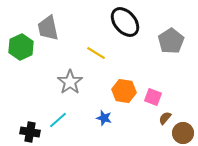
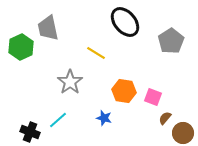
black cross: rotated 12 degrees clockwise
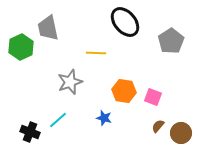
yellow line: rotated 30 degrees counterclockwise
gray star: rotated 15 degrees clockwise
brown semicircle: moved 7 px left, 8 px down
brown circle: moved 2 px left
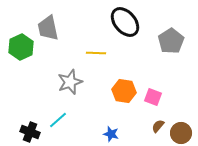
blue star: moved 7 px right, 16 px down
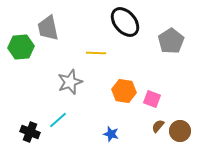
green hexagon: rotated 20 degrees clockwise
pink square: moved 1 px left, 2 px down
brown circle: moved 1 px left, 2 px up
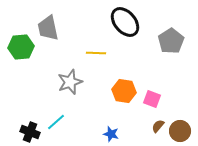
cyan line: moved 2 px left, 2 px down
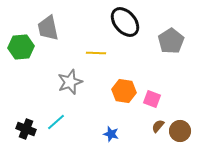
black cross: moved 4 px left, 3 px up
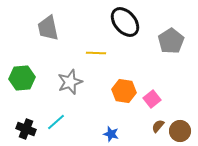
green hexagon: moved 1 px right, 31 px down
pink square: rotated 30 degrees clockwise
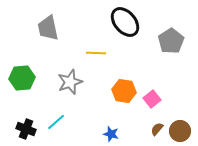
brown semicircle: moved 1 px left, 3 px down
